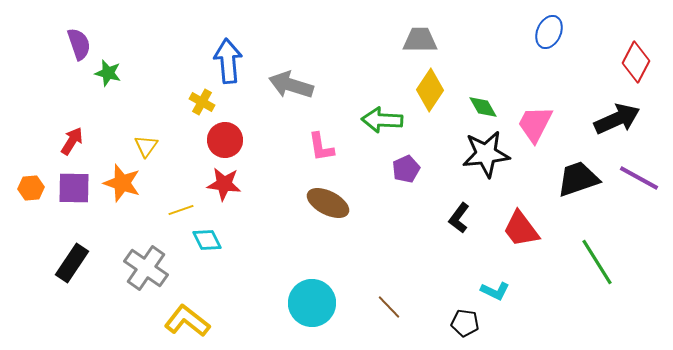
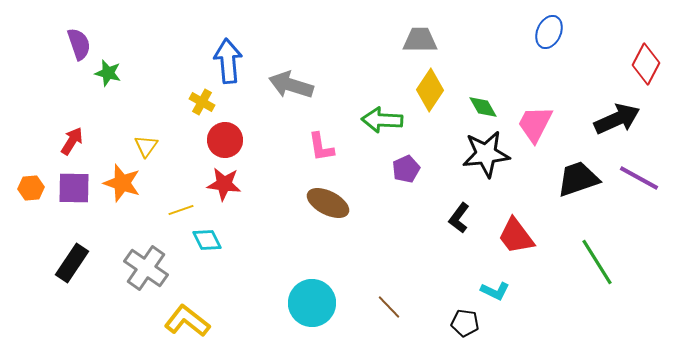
red diamond: moved 10 px right, 2 px down
red trapezoid: moved 5 px left, 7 px down
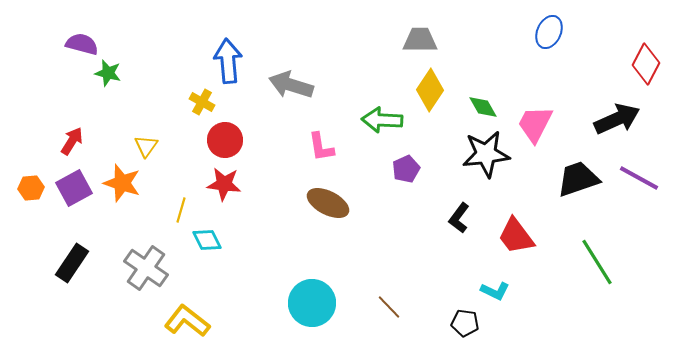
purple semicircle: moved 3 px right; rotated 56 degrees counterclockwise
purple square: rotated 30 degrees counterclockwise
yellow line: rotated 55 degrees counterclockwise
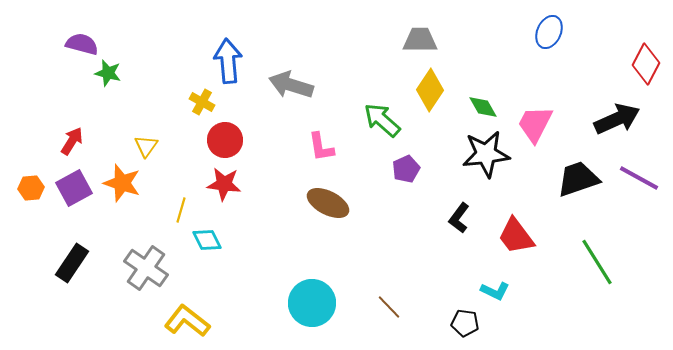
green arrow: rotated 39 degrees clockwise
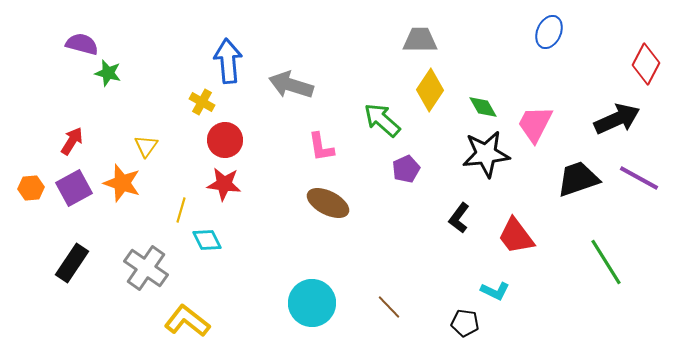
green line: moved 9 px right
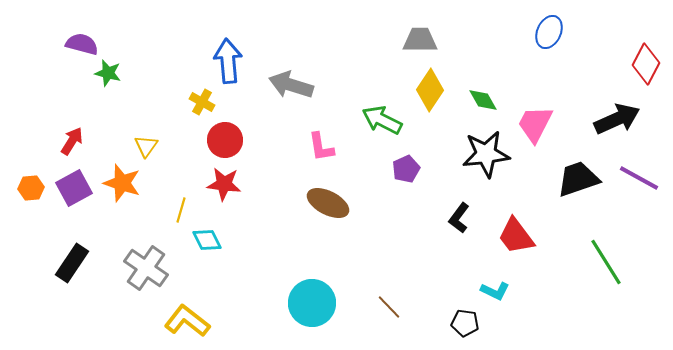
green diamond: moved 7 px up
green arrow: rotated 15 degrees counterclockwise
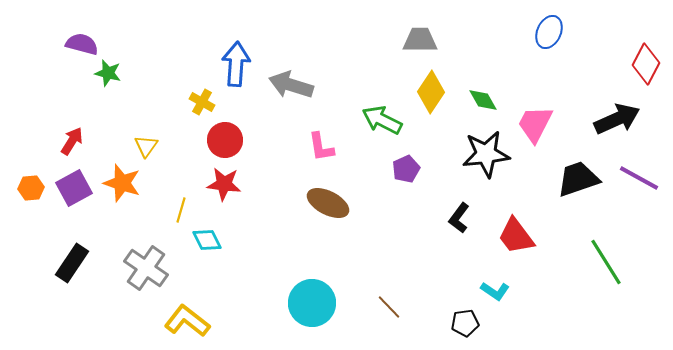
blue arrow: moved 8 px right, 3 px down; rotated 9 degrees clockwise
yellow diamond: moved 1 px right, 2 px down
cyan L-shape: rotated 8 degrees clockwise
black pentagon: rotated 16 degrees counterclockwise
